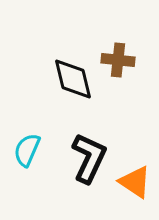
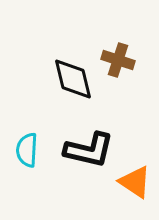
brown cross: rotated 12 degrees clockwise
cyan semicircle: rotated 20 degrees counterclockwise
black L-shape: moved 8 px up; rotated 78 degrees clockwise
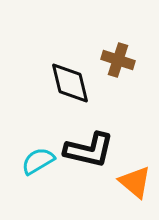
black diamond: moved 3 px left, 4 px down
cyan semicircle: moved 11 px right, 11 px down; rotated 56 degrees clockwise
orange triangle: rotated 6 degrees clockwise
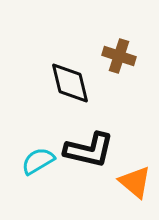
brown cross: moved 1 px right, 4 px up
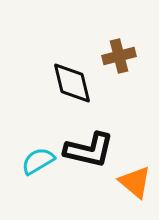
brown cross: rotated 32 degrees counterclockwise
black diamond: moved 2 px right
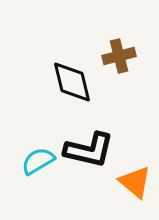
black diamond: moved 1 px up
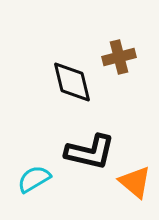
brown cross: moved 1 px down
black L-shape: moved 1 px right, 2 px down
cyan semicircle: moved 4 px left, 18 px down
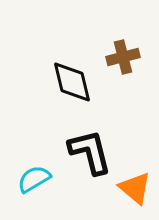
brown cross: moved 4 px right
black L-shape: rotated 117 degrees counterclockwise
orange triangle: moved 6 px down
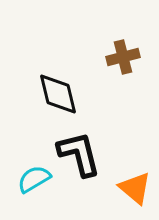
black diamond: moved 14 px left, 12 px down
black L-shape: moved 11 px left, 2 px down
